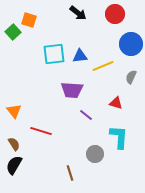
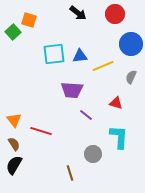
orange triangle: moved 9 px down
gray circle: moved 2 px left
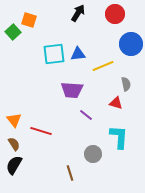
black arrow: rotated 96 degrees counterclockwise
blue triangle: moved 2 px left, 2 px up
gray semicircle: moved 5 px left, 7 px down; rotated 144 degrees clockwise
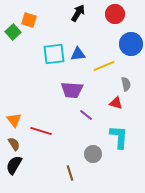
yellow line: moved 1 px right
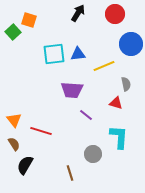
black semicircle: moved 11 px right
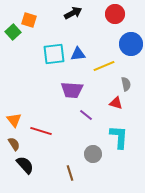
black arrow: moved 5 px left; rotated 30 degrees clockwise
black semicircle: rotated 108 degrees clockwise
